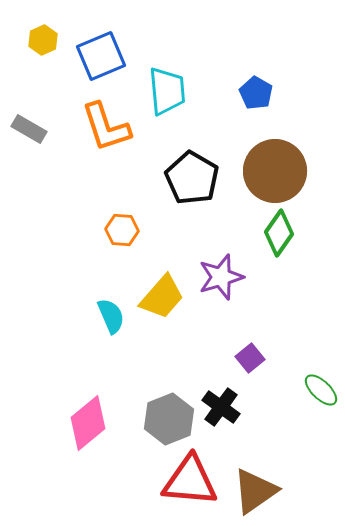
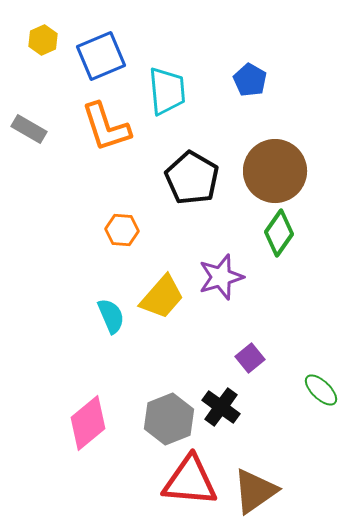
blue pentagon: moved 6 px left, 13 px up
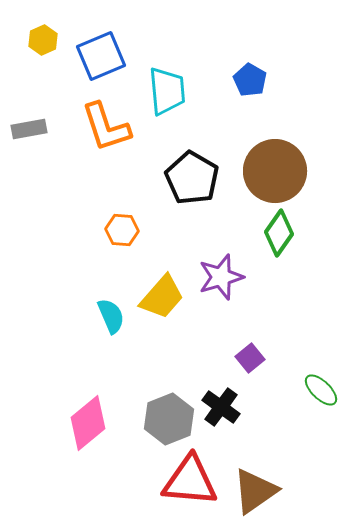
gray rectangle: rotated 40 degrees counterclockwise
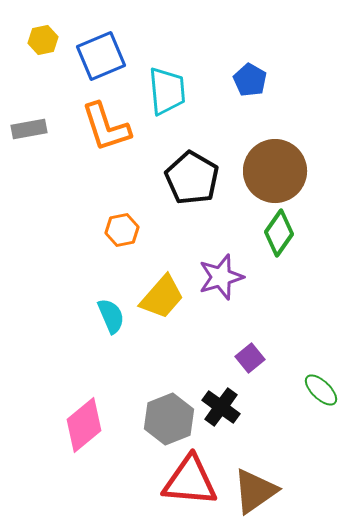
yellow hexagon: rotated 12 degrees clockwise
orange hexagon: rotated 16 degrees counterclockwise
pink diamond: moved 4 px left, 2 px down
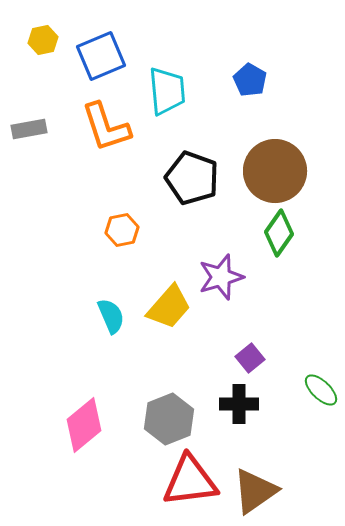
black pentagon: rotated 10 degrees counterclockwise
yellow trapezoid: moved 7 px right, 10 px down
black cross: moved 18 px right, 3 px up; rotated 36 degrees counterclockwise
red triangle: rotated 12 degrees counterclockwise
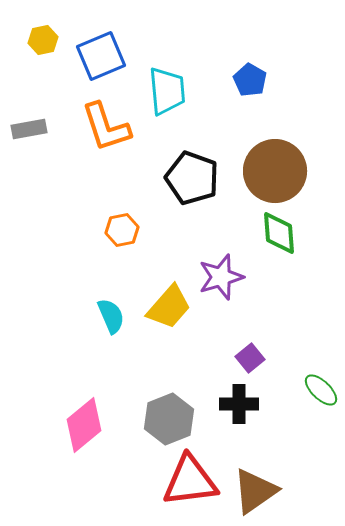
green diamond: rotated 39 degrees counterclockwise
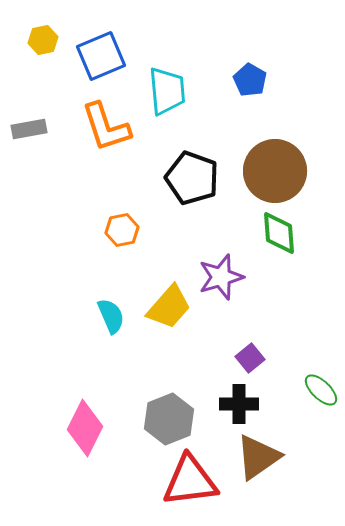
pink diamond: moved 1 px right, 3 px down; rotated 24 degrees counterclockwise
brown triangle: moved 3 px right, 34 px up
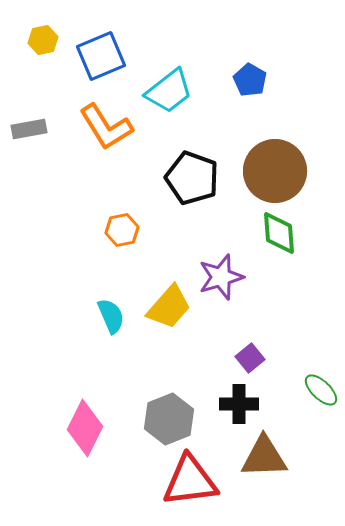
cyan trapezoid: moved 2 px right; rotated 57 degrees clockwise
orange L-shape: rotated 14 degrees counterclockwise
brown triangle: moved 6 px right; rotated 33 degrees clockwise
